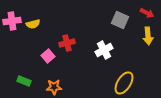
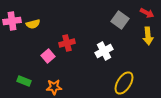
gray square: rotated 12 degrees clockwise
white cross: moved 1 px down
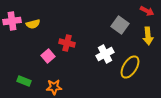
red arrow: moved 2 px up
gray square: moved 5 px down
red cross: rotated 28 degrees clockwise
white cross: moved 1 px right, 3 px down
yellow ellipse: moved 6 px right, 16 px up
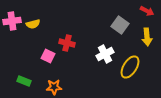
yellow arrow: moved 1 px left, 1 px down
pink square: rotated 24 degrees counterclockwise
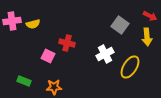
red arrow: moved 3 px right, 5 px down
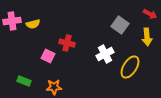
red arrow: moved 2 px up
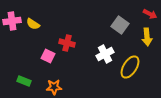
yellow semicircle: rotated 48 degrees clockwise
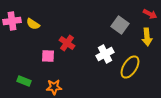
red cross: rotated 21 degrees clockwise
pink square: rotated 24 degrees counterclockwise
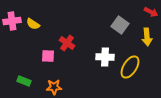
red arrow: moved 1 px right, 2 px up
white cross: moved 3 px down; rotated 30 degrees clockwise
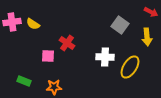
pink cross: moved 1 px down
